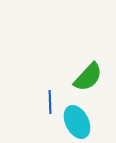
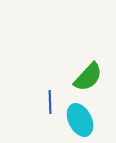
cyan ellipse: moved 3 px right, 2 px up
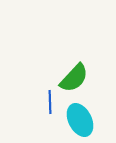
green semicircle: moved 14 px left, 1 px down
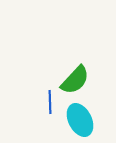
green semicircle: moved 1 px right, 2 px down
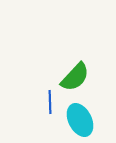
green semicircle: moved 3 px up
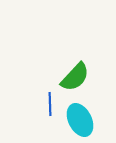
blue line: moved 2 px down
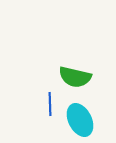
green semicircle: rotated 60 degrees clockwise
